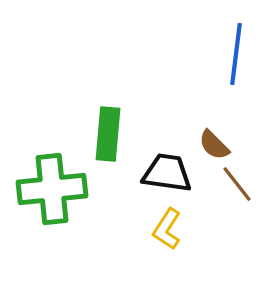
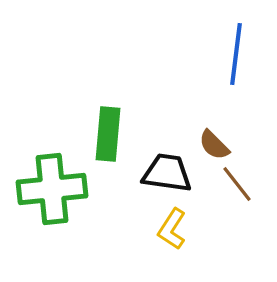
yellow L-shape: moved 5 px right
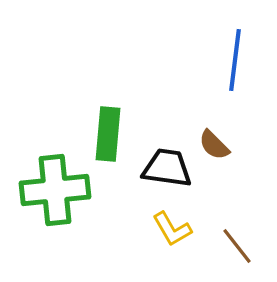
blue line: moved 1 px left, 6 px down
black trapezoid: moved 5 px up
brown line: moved 62 px down
green cross: moved 3 px right, 1 px down
yellow L-shape: rotated 63 degrees counterclockwise
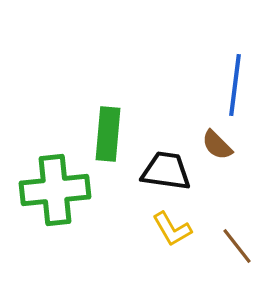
blue line: moved 25 px down
brown semicircle: moved 3 px right
black trapezoid: moved 1 px left, 3 px down
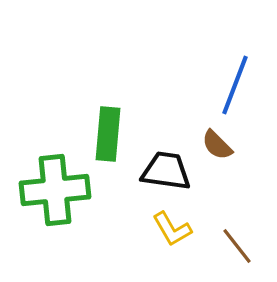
blue line: rotated 14 degrees clockwise
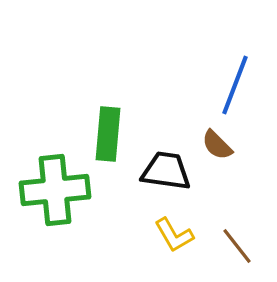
yellow L-shape: moved 2 px right, 6 px down
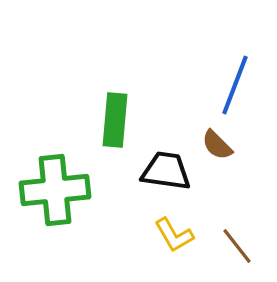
green rectangle: moved 7 px right, 14 px up
